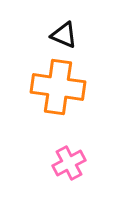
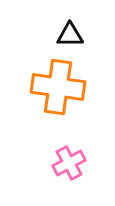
black triangle: moved 6 px right; rotated 24 degrees counterclockwise
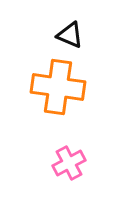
black triangle: rotated 24 degrees clockwise
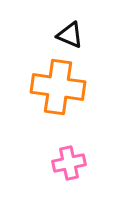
pink cross: rotated 16 degrees clockwise
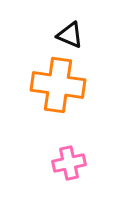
orange cross: moved 2 px up
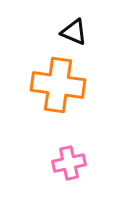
black triangle: moved 4 px right, 3 px up
